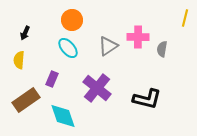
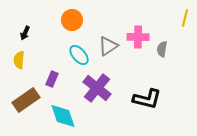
cyan ellipse: moved 11 px right, 7 px down
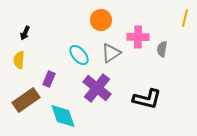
orange circle: moved 29 px right
gray triangle: moved 3 px right, 7 px down
purple rectangle: moved 3 px left
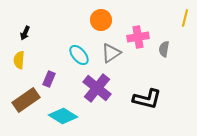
pink cross: rotated 10 degrees counterclockwise
gray semicircle: moved 2 px right
cyan diamond: rotated 40 degrees counterclockwise
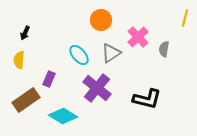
pink cross: rotated 35 degrees counterclockwise
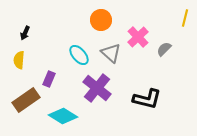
gray semicircle: rotated 35 degrees clockwise
gray triangle: rotated 45 degrees counterclockwise
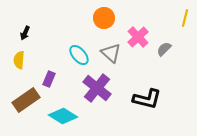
orange circle: moved 3 px right, 2 px up
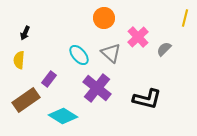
purple rectangle: rotated 14 degrees clockwise
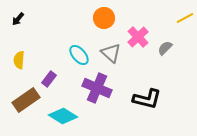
yellow line: rotated 48 degrees clockwise
black arrow: moved 7 px left, 14 px up; rotated 16 degrees clockwise
gray semicircle: moved 1 px right, 1 px up
purple cross: rotated 16 degrees counterclockwise
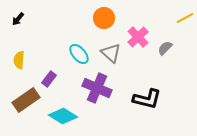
cyan ellipse: moved 1 px up
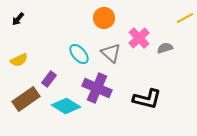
pink cross: moved 1 px right, 1 px down
gray semicircle: rotated 28 degrees clockwise
yellow semicircle: rotated 120 degrees counterclockwise
brown rectangle: moved 1 px up
cyan diamond: moved 3 px right, 10 px up
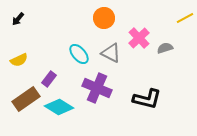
gray triangle: rotated 15 degrees counterclockwise
cyan diamond: moved 7 px left, 1 px down
